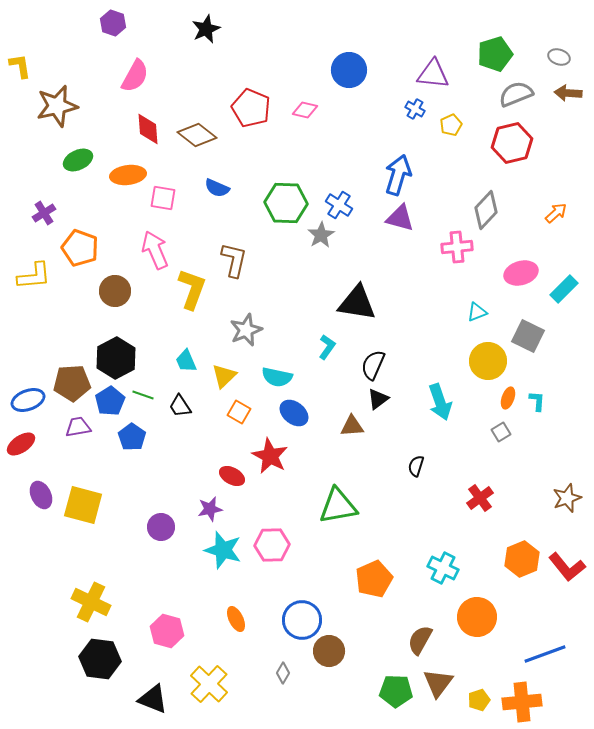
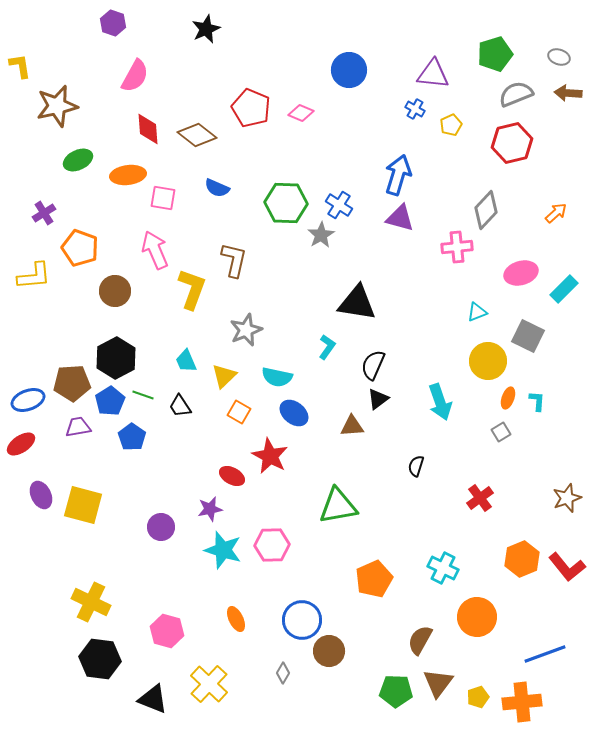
pink diamond at (305, 110): moved 4 px left, 3 px down; rotated 10 degrees clockwise
yellow pentagon at (479, 700): moved 1 px left, 3 px up
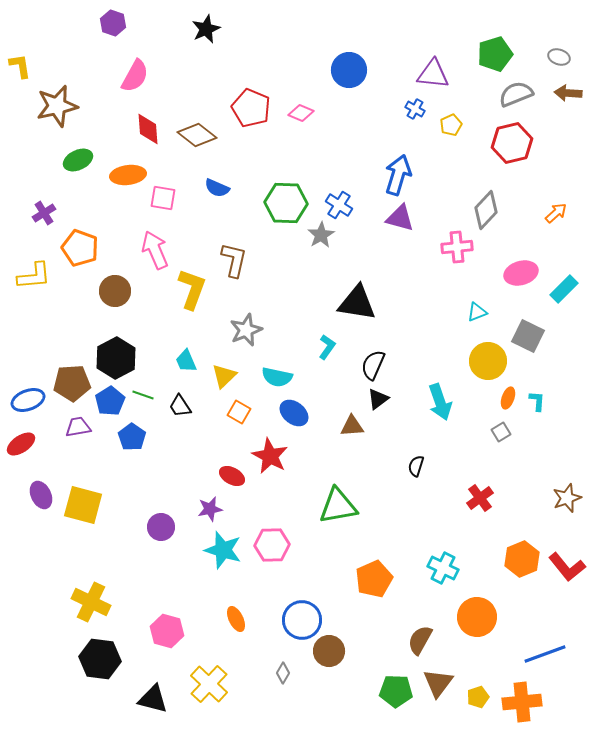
black triangle at (153, 699): rotated 8 degrees counterclockwise
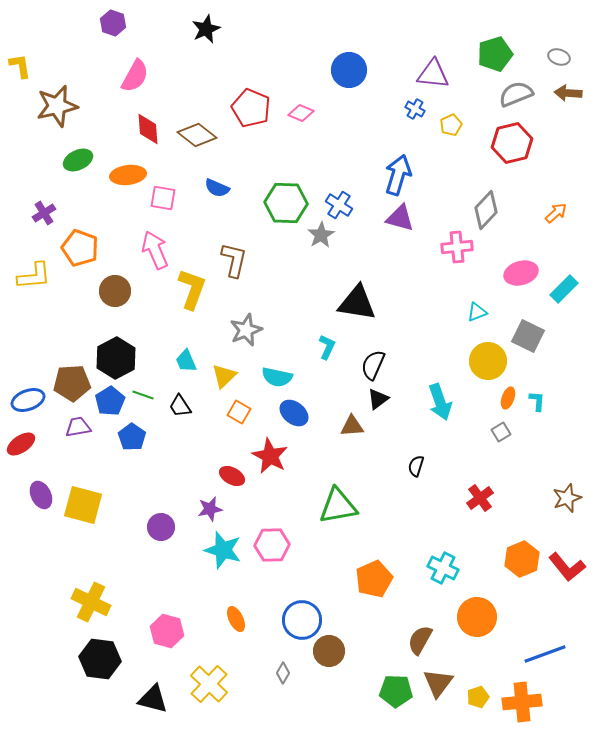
cyan L-shape at (327, 347): rotated 10 degrees counterclockwise
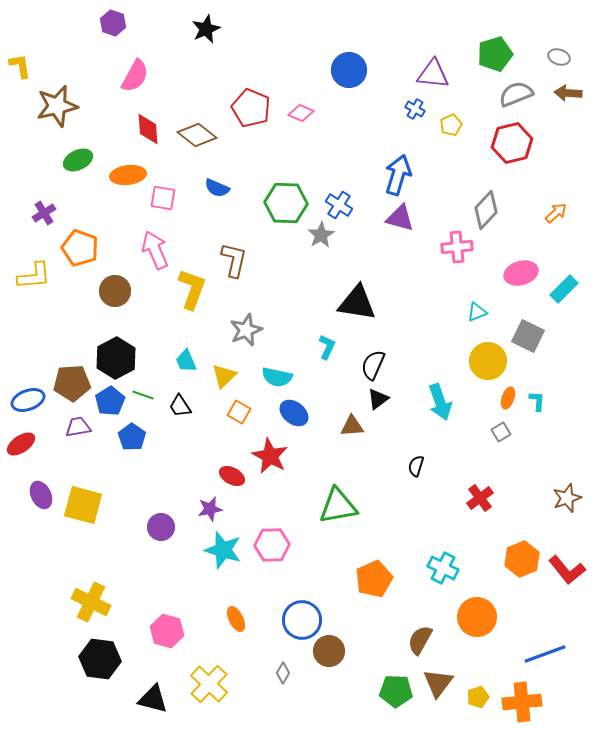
red L-shape at (567, 567): moved 3 px down
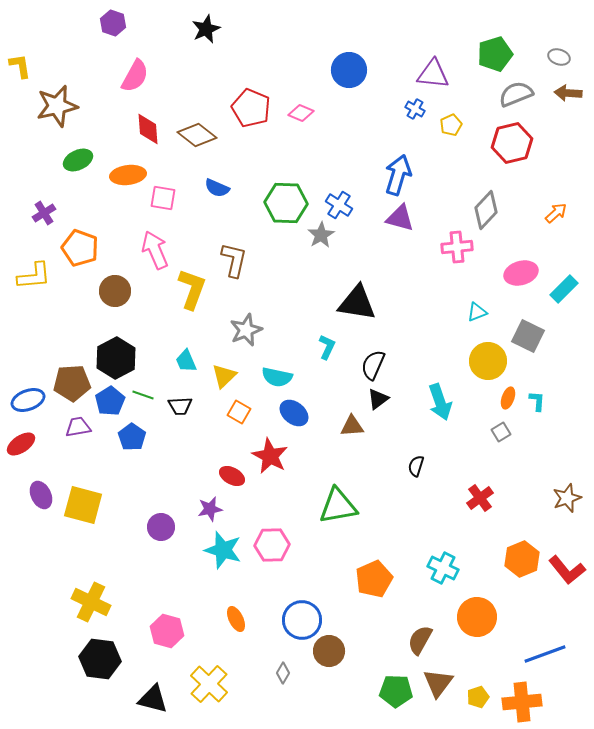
black trapezoid at (180, 406): rotated 60 degrees counterclockwise
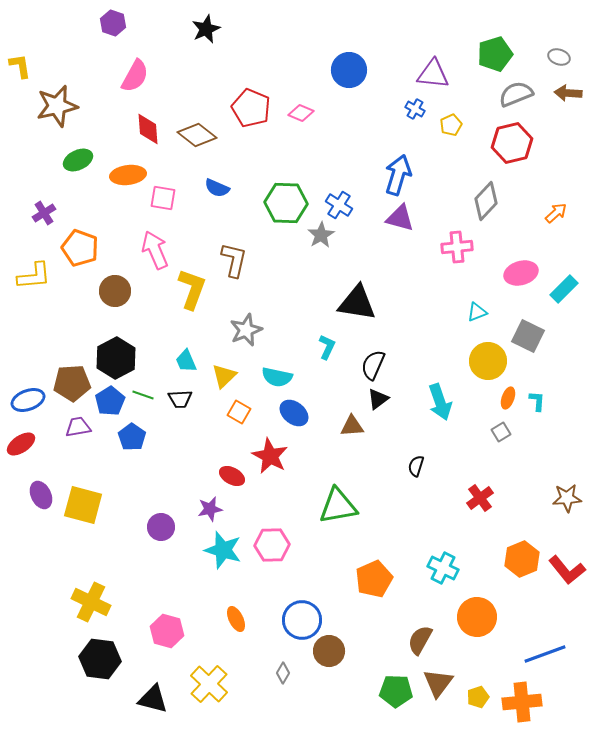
gray diamond at (486, 210): moved 9 px up
black trapezoid at (180, 406): moved 7 px up
brown star at (567, 498): rotated 16 degrees clockwise
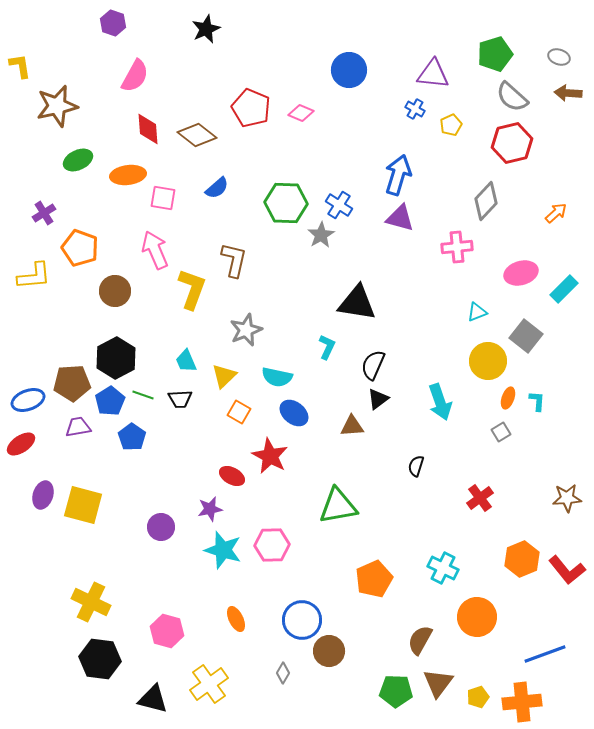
gray semicircle at (516, 94): moved 4 px left, 3 px down; rotated 116 degrees counterclockwise
blue semicircle at (217, 188): rotated 65 degrees counterclockwise
gray square at (528, 336): moved 2 px left; rotated 12 degrees clockwise
purple ellipse at (41, 495): moved 2 px right; rotated 44 degrees clockwise
yellow cross at (209, 684): rotated 12 degrees clockwise
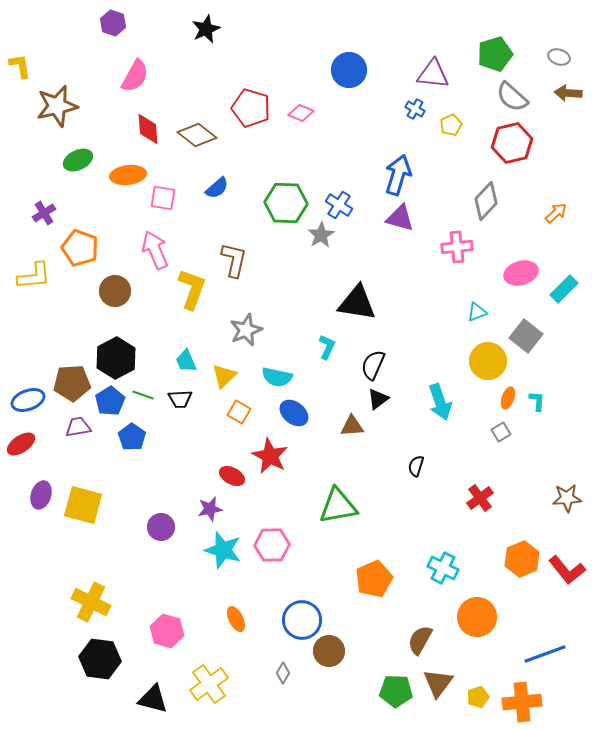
red pentagon at (251, 108): rotated 6 degrees counterclockwise
purple ellipse at (43, 495): moved 2 px left
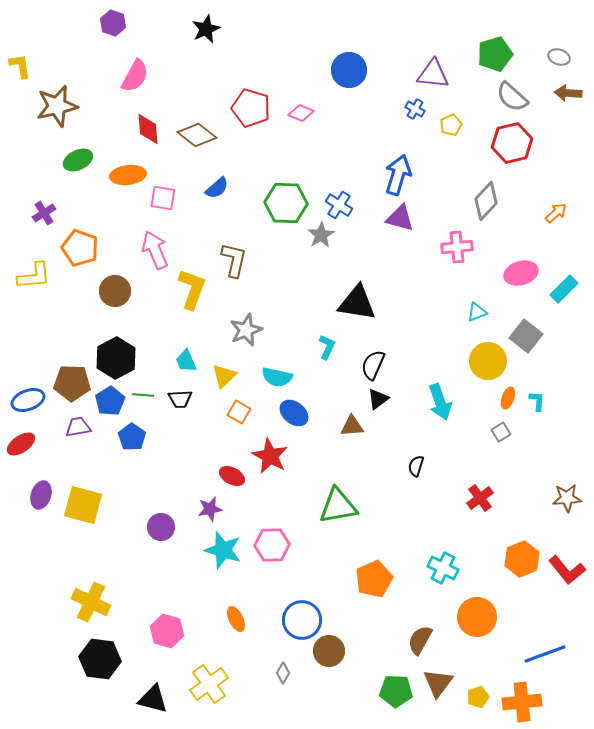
brown pentagon at (72, 383): rotated 6 degrees clockwise
green line at (143, 395): rotated 15 degrees counterclockwise
